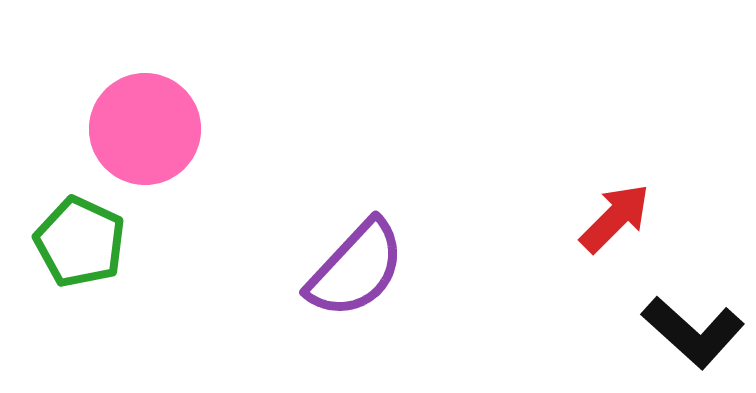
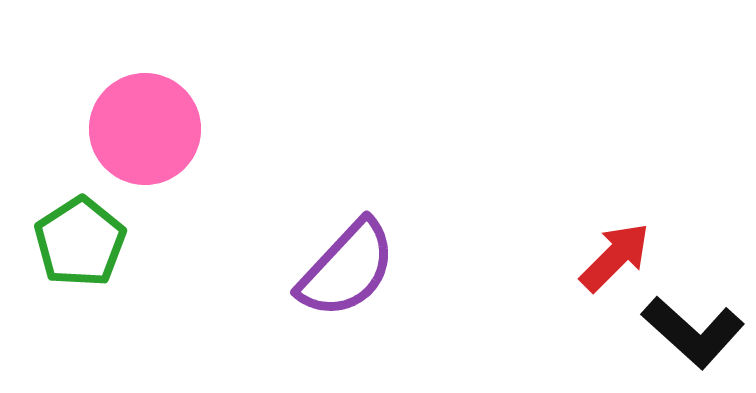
red arrow: moved 39 px down
green pentagon: rotated 14 degrees clockwise
purple semicircle: moved 9 px left
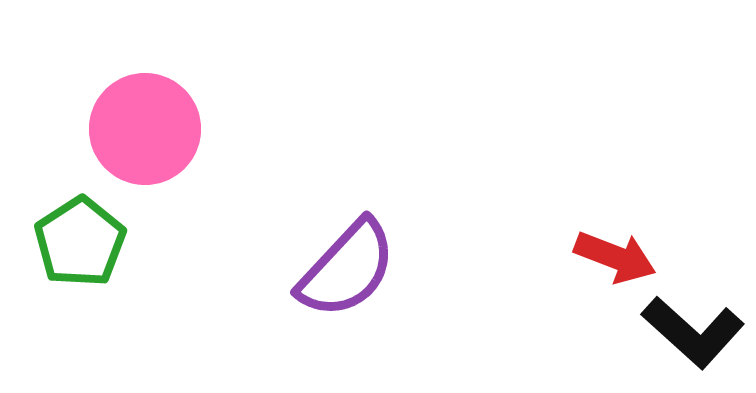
red arrow: rotated 66 degrees clockwise
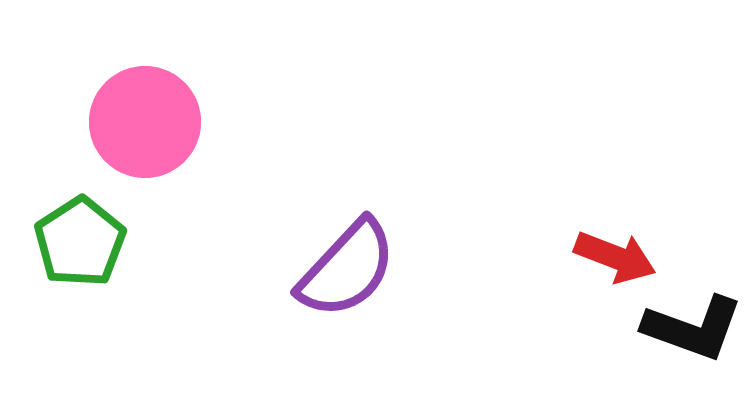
pink circle: moved 7 px up
black L-shape: moved 4 px up; rotated 22 degrees counterclockwise
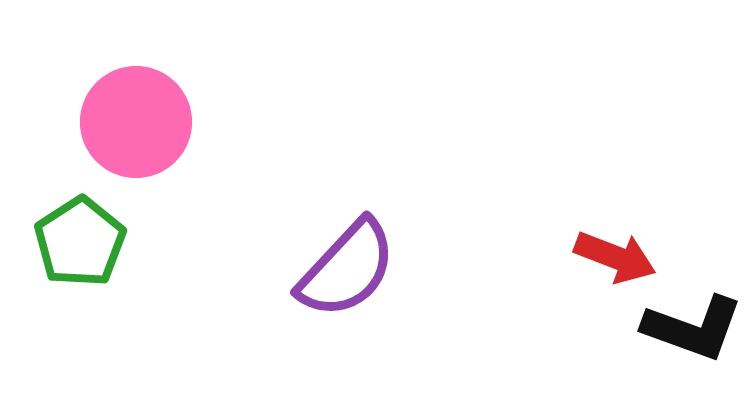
pink circle: moved 9 px left
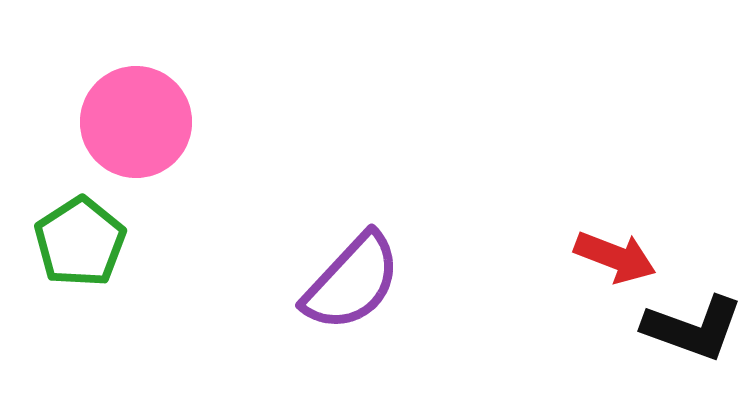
purple semicircle: moved 5 px right, 13 px down
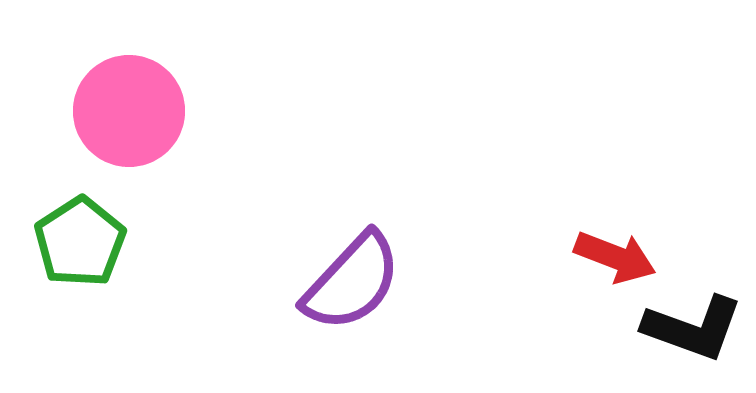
pink circle: moved 7 px left, 11 px up
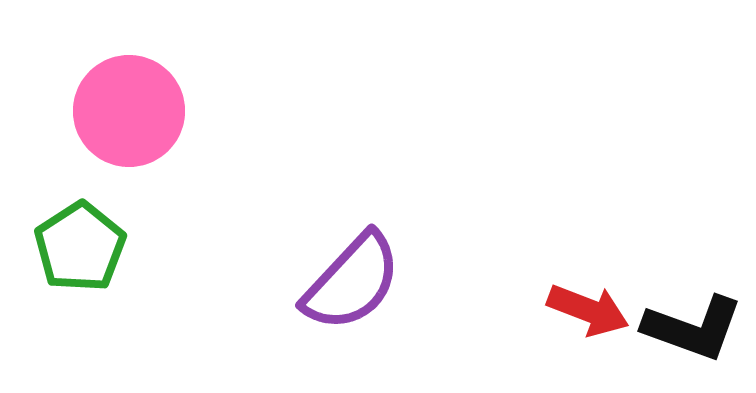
green pentagon: moved 5 px down
red arrow: moved 27 px left, 53 px down
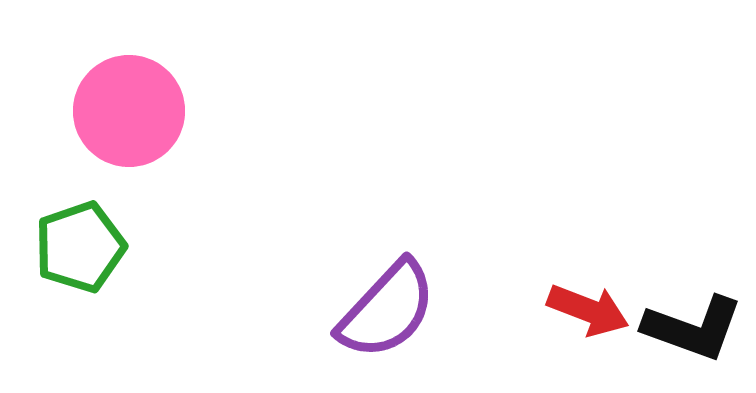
green pentagon: rotated 14 degrees clockwise
purple semicircle: moved 35 px right, 28 px down
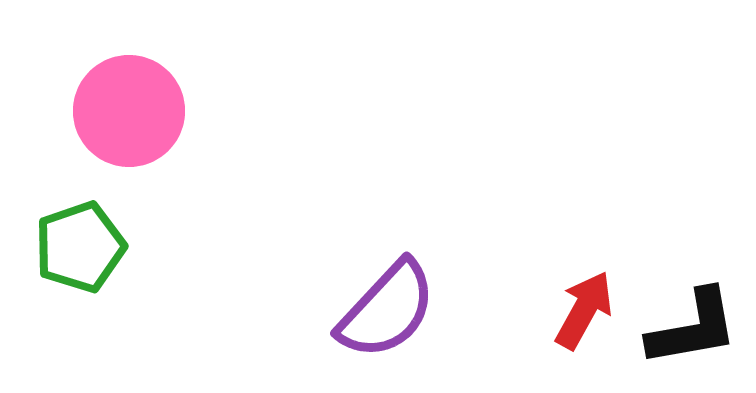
red arrow: moved 4 px left; rotated 82 degrees counterclockwise
black L-shape: rotated 30 degrees counterclockwise
